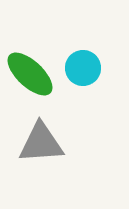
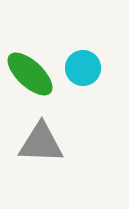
gray triangle: rotated 6 degrees clockwise
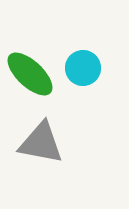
gray triangle: rotated 9 degrees clockwise
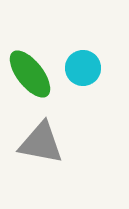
green ellipse: rotated 9 degrees clockwise
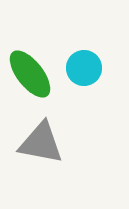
cyan circle: moved 1 px right
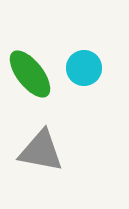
gray triangle: moved 8 px down
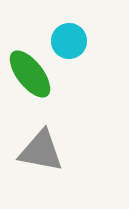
cyan circle: moved 15 px left, 27 px up
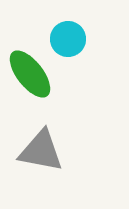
cyan circle: moved 1 px left, 2 px up
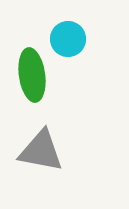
green ellipse: moved 2 px right, 1 px down; rotated 30 degrees clockwise
